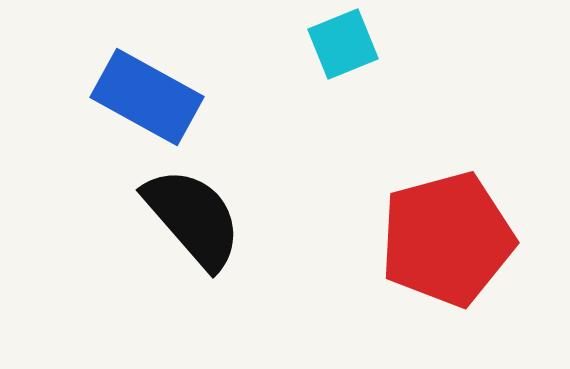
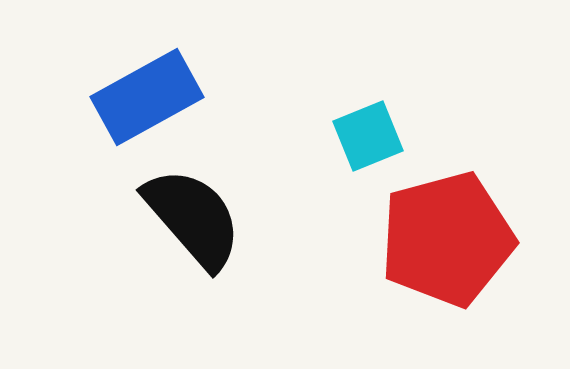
cyan square: moved 25 px right, 92 px down
blue rectangle: rotated 58 degrees counterclockwise
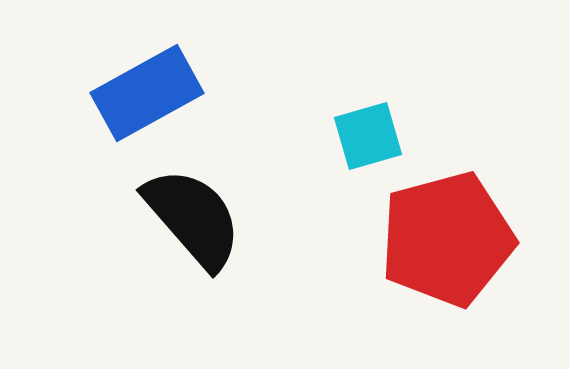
blue rectangle: moved 4 px up
cyan square: rotated 6 degrees clockwise
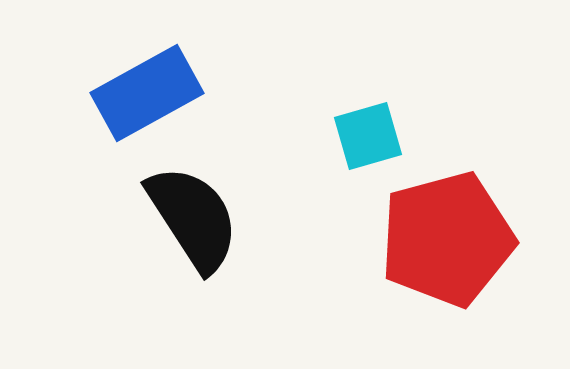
black semicircle: rotated 8 degrees clockwise
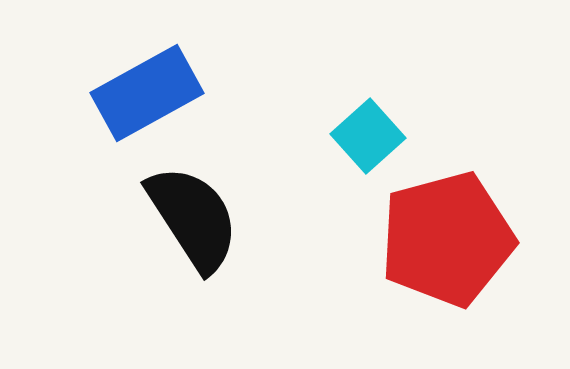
cyan square: rotated 26 degrees counterclockwise
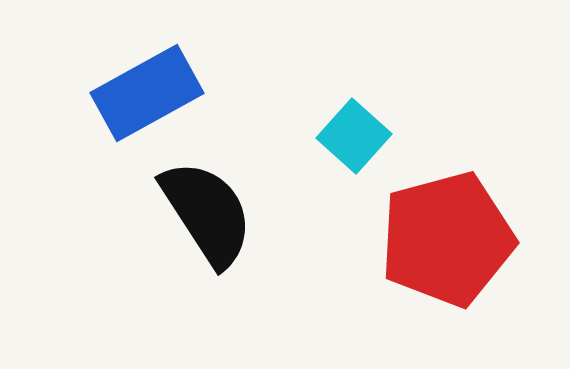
cyan square: moved 14 px left; rotated 6 degrees counterclockwise
black semicircle: moved 14 px right, 5 px up
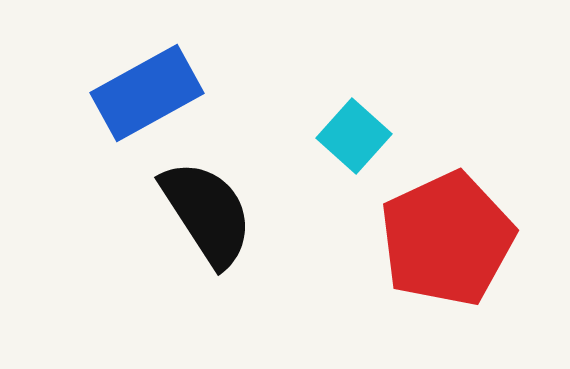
red pentagon: rotated 10 degrees counterclockwise
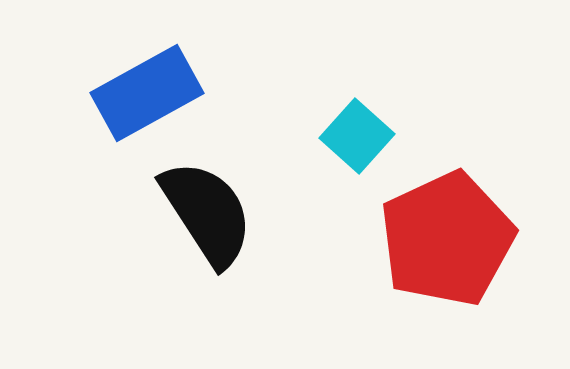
cyan square: moved 3 px right
